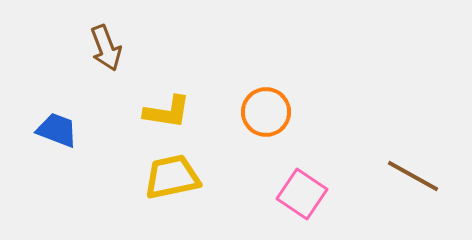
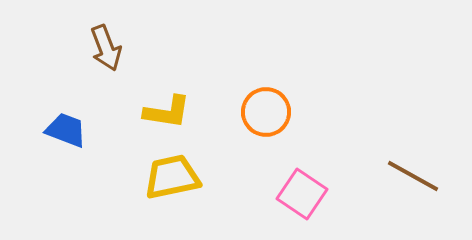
blue trapezoid: moved 9 px right
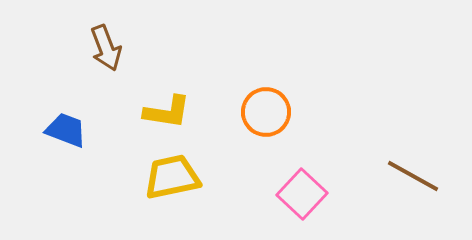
pink square: rotated 9 degrees clockwise
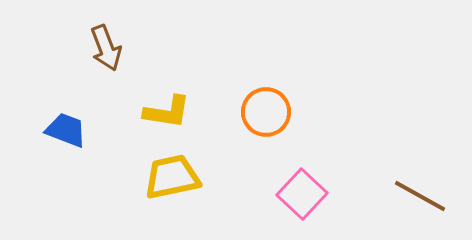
brown line: moved 7 px right, 20 px down
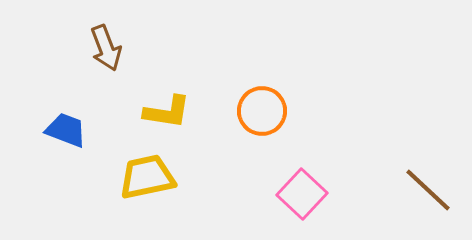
orange circle: moved 4 px left, 1 px up
yellow trapezoid: moved 25 px left
brown line: moved 8 px right, 6 px up; rotated 14 degrees clockwise
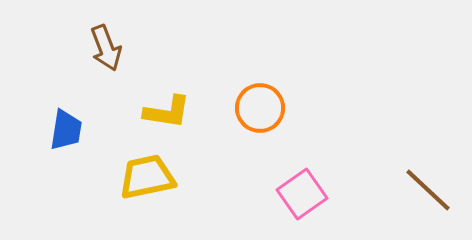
orange circle: moved 2 px left, 3 px up
blue trapezoid: rotated 78 degrees clockwise
pink square: rotated 12 degrees clockwise
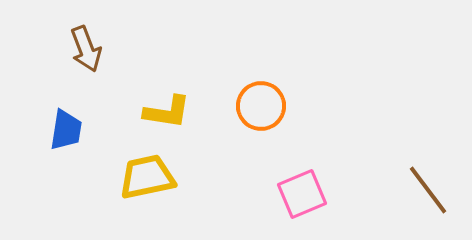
brown arrow: moved 20 px left, 1 px down
orange circle: moved 1 px right, 2 px up
brown line: rotated 10 degrees clockwise
pink square: rotated 12 degrees clockwise
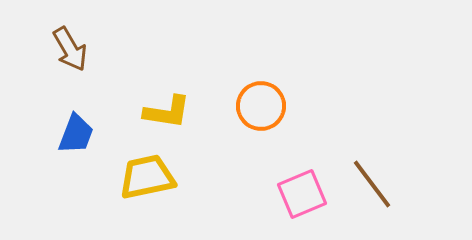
brown arrow: moved 16 px left; rotated 9 degrees counterclockwise
blue trapezoid: moved 10 px right, 4 px down; rotated 12 degrees clockwise
brown line: moved 56 px left, 6 px up
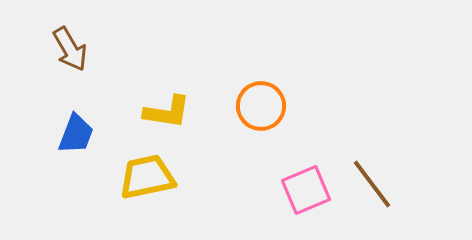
pink square: moved 4 px right, 4 px up
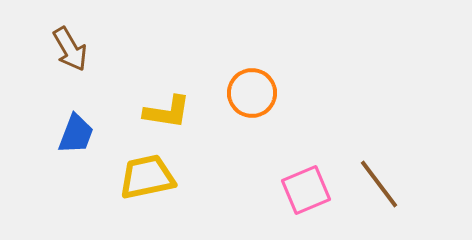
orange circle: moved 9 px left, 13 px up
brown line: moved 7 px right
